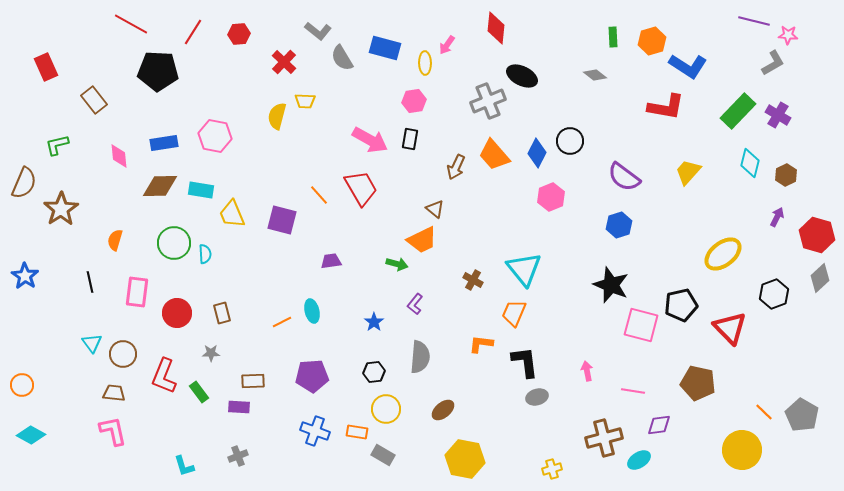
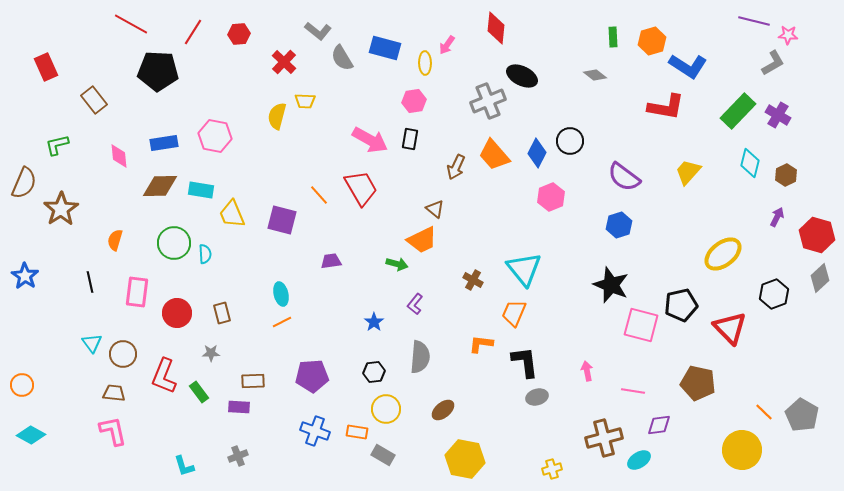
cyan ellipse at (312, 311): moved 31 px left, 17 px up
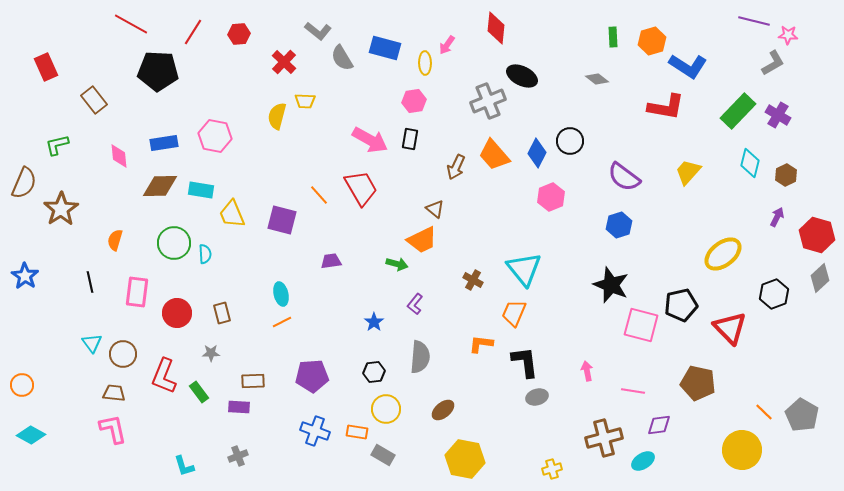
gray diamond at (595, 75): moved 2 px right, 4 px down
pink L-shape at (113, 431): moved 2 px up
cyan ellipse at (639, 460): moved 4 px right, 1 px down
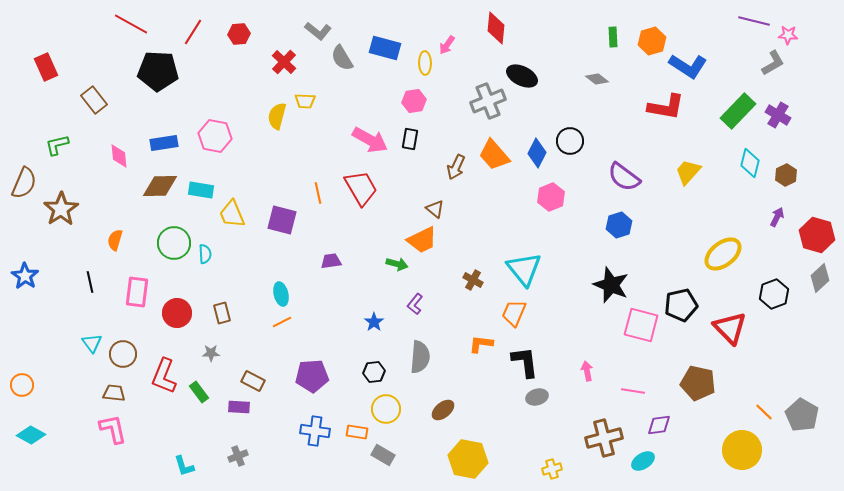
orange line at (319, 195): moved 1 px left, 2 px up; rotated 30 degrees clockwise
brown rectangle at (253, 381): rotated 30 degrees clockwise
blue cross at (315, 431): rotated 12 degrees counterclockwise
yellow hexagon at (465, 459): moved 3 px right
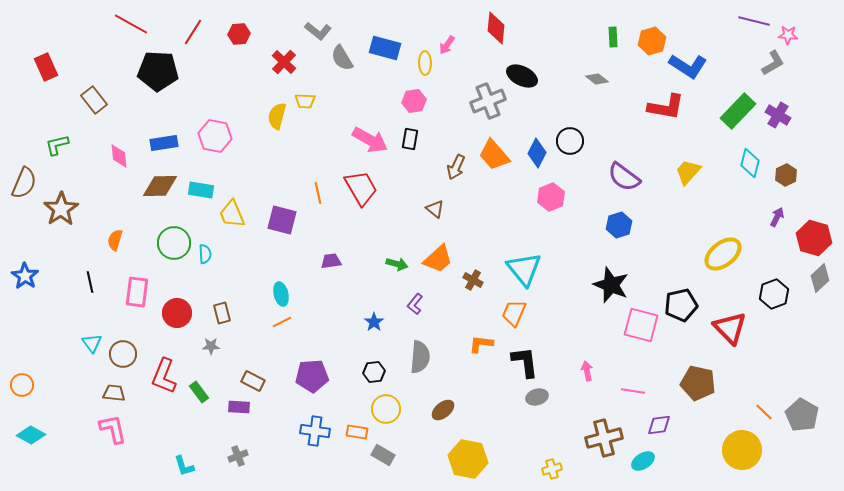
red hexagon at (817, 235): moved 3 px left, 3 px down
orange trapezoid at (422, 240): moved 16 px right, 19 px down; rotated 16 degrees counterclockwise
gray star at (211, 353): moved 7 px up
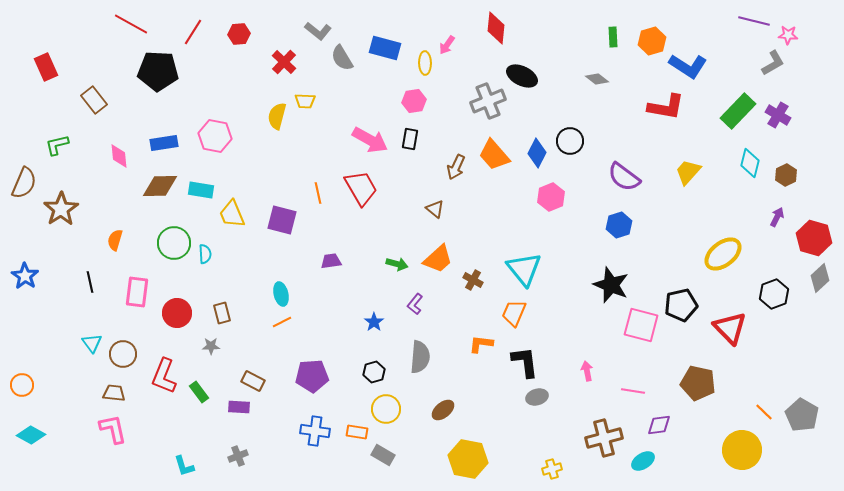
black hexagon at (374, 372): rotated 10 degrees counterclockwise
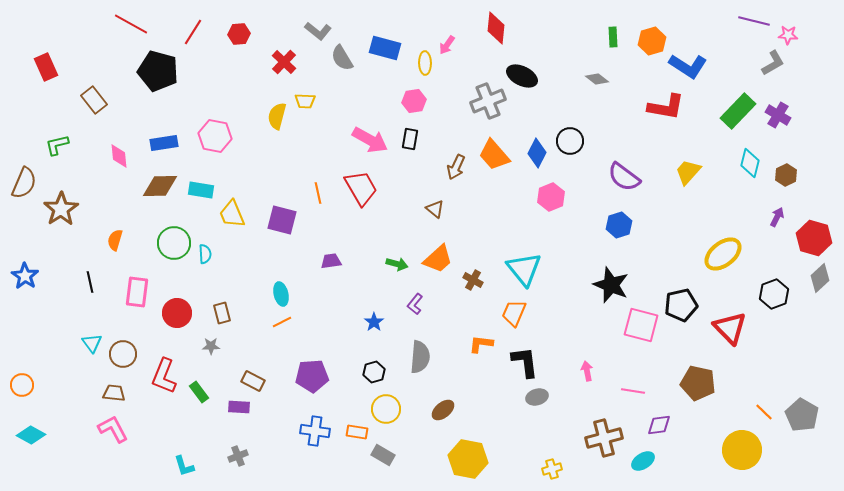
black pentagon at (158, 71): rotated 12 degrees clockwise
pink L-shape at (113, 429): rotated 16 degrees counterclockwise
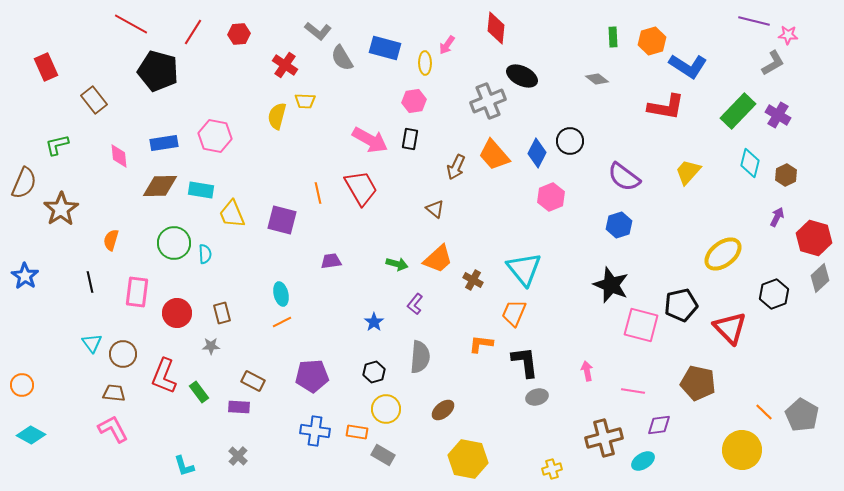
red cross at (284, 62): moved 1 px right, 3 px down; rotated 10 degrees counterclockwise
orange semicircle at (115, 240): moved 4 px left
gray cross at (238, 456): rotated 24 degrees counterclockwise
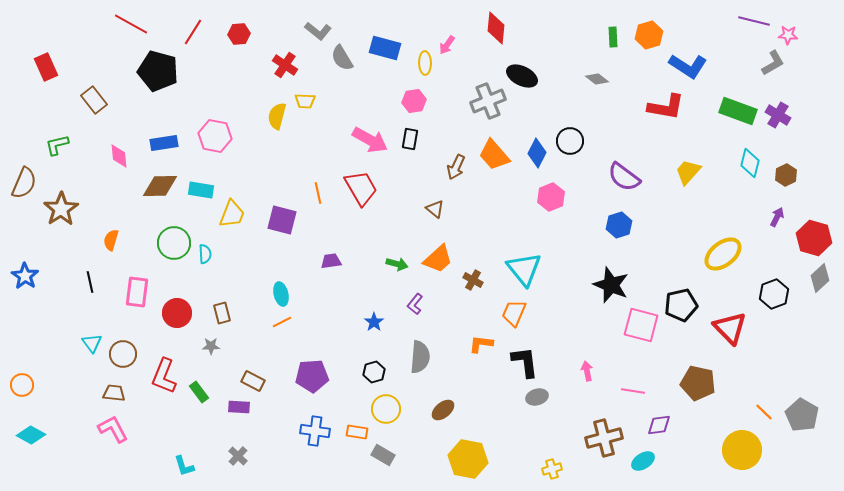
orange hexagon at (652, 41): moved 3 px left, 6 px up
green rectangle at (738, 111): rotated 66 degrees clockwise
yellow trapezoid at (232, 214): rotated 136 degrees counterclockwise
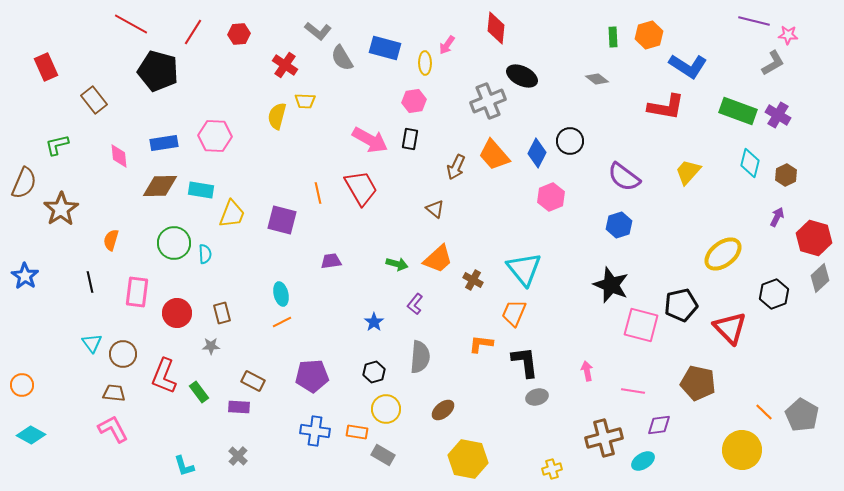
pink hexagon at (215, 136): rotated 8 degrees counterclockwise
